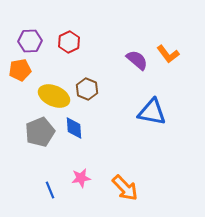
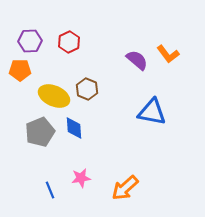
orange pentagon: rotated 10 degrees clockwise
orange arrow: rotated 92 degrees clockwise
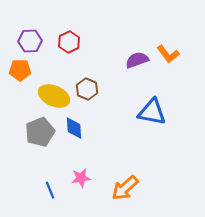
purple semicircle: rotated 60 degrees counterclockwise
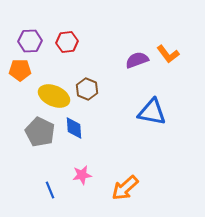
red hexagon: moved 2 px left; rotated 20 degrees clockwise
gray pentagon: rotated 24 degrees counterclockwise
pink star: moved 1 px right, 3 px up
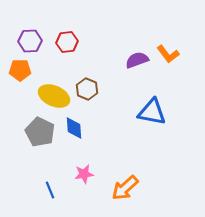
pink star: moved 2 px right, 1 px up
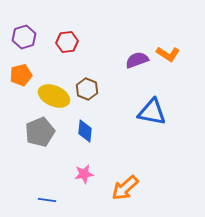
purple hexagon: moved 6 px left, 4 px up; rotated 15 degrees counterclockwise
orange L-shape: rotated 20 degrees counterclockwise
orange pentagon: moved 1 px right, 5 px down; rotated 15 degrees counterclockwise
blue diamond: moved 11 px right, 3 px down; rotated 10 degrees clockwise
gray pentagon: rotated 24 degrees clockwise
blue line: moved 3 px left, 10 px down; rotated 60 degrees counterclockwise
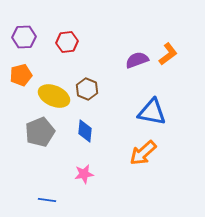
purple hexagon: rotated 15 degrees clockwise
orange L-shape: rotated 70 degrees counterclockwise
orange arrow: moved 18 px right, 35 px up
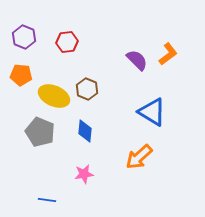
purple hexagon: rotated 25 degrees clockwise
purple semicircle: rotated 65 degrees clockwise
orange pentagon: rotated 20 degrees clockwise
blue triangle: rotated 20 degrees clockwise
gray pentagon: rotated 28 degrees counterclockwise
orange arrow: moved 4 px left, 4 px down
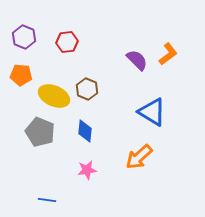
pink star: moved 3 px right, 4 px up
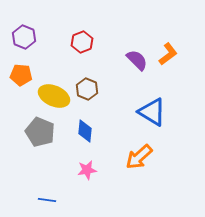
red hexagon: moved 15 px right; rotated 15 degrees counterclockwise
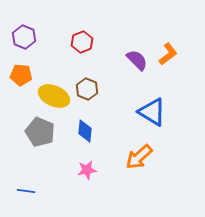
blue line: moved 21 px left, 9 px up
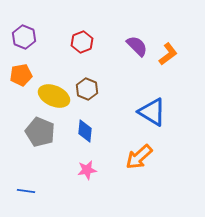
purple semicircle: moved 14 px up
orange pentagon: rotated 15 degrees counterclockwise
